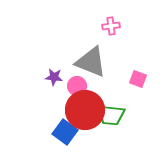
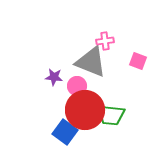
pink cross: moved 6 px left, 15 px down
pink square: moved 18 px up
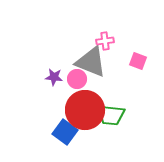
pink circle: moved 7 px up
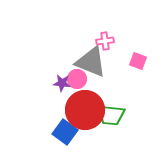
purple star: moved 8 px right, 6 px down
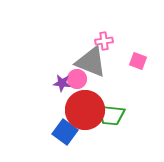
pink cross: moved 1 px left
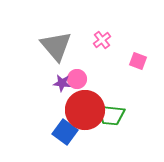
pink cross: moved 2 px left, 1 px up; rotated 30 degrees counterclockwise
gray triangle: moved 35 px left, 16 px up; rotated 28 degrees clockwise
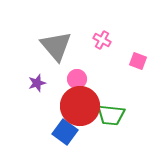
pink cross: rotated 24 degrees counterclockwise
purple star: moved 25 px left; rotated 24 degrees counterclockwise
red circle: moved 5 px left, 4 px up
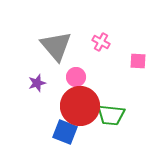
pink cross: moved 1 px left, 2 px down
pink square: rotated 18 degrees counterclockwise
pink circle: moved 1 px left, 2 px up
blue square: rotated 15 degrees counterclockwise
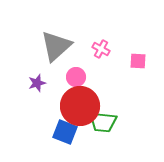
pink cross: moved 7 px down
gray triangle: rotated 28 degrees clockwise
green trapezoid: moved 8 px left, 7 px down
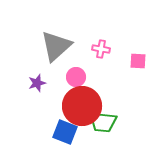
pink cross: rotated 18 degrees counterclockwise
red circle: moved 2 px right
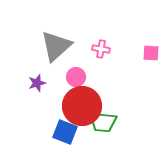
pink square: moved 13 px right, 8 px up
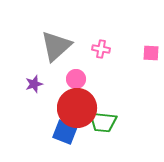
pink circle: moved 2 px down
purple star: moved 3 px left, 1 px down
red circle: moved 5 px left, 2 px down
